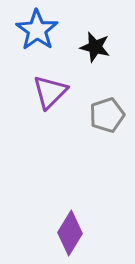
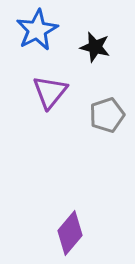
blue star: rotated 9 degrees clockwise
purple triangle: rotated 6 degrees counterclockwise
purple diamond: rotated 9 degrees clockwise
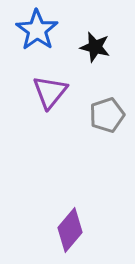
blue star: rotated 9 degrees counterclockwise
purple diamond: moved 3 px up
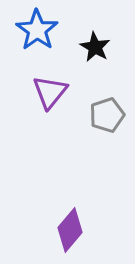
black star: rotated 16 degrees clockwise
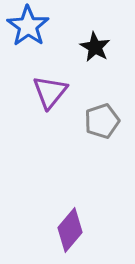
blue star: moved 9 px left, 4 px up
gray pentagon: moved 5 px left, 6 px down
